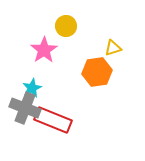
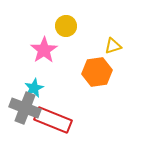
yellow triangle: moved 2 px up
cyan star: moved 2 px right
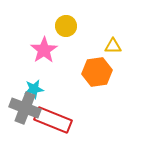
yellow triangle: rotated 18 degrees clockwise
cyan star: moved 1 px down; rotated 18 degrees clockwise
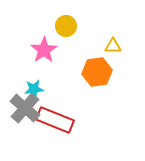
gray cross: rotated 20 degrees clockwise
red rectangle: moved 2 px right
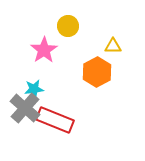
yellow circle: moved 2 px right
orange hexagon: rotated 20 degrees counterclockwise
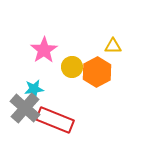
yellow circle: moved 4 px right, 41 px down
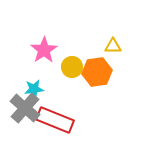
orange hexagon: rotated 20 degrees clockwise
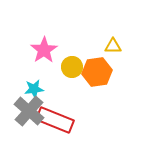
gray cross: moved 4 px right, 3 px down
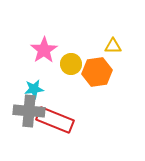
yellow circle: moved 1 px left, 3 px up
gray cross: rotated 36 degrees counterclockwise
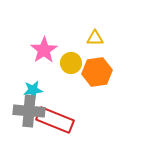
yellow triangle: moved 18 px left, 8 px up
yellow circle: moved 1 px up
cyan star: moved 1 px left, 1 px down
